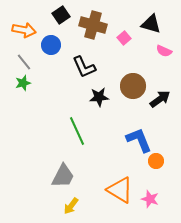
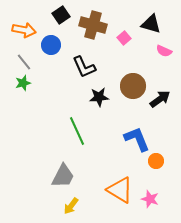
blue L-shape: moved 2 px left, 1 px up
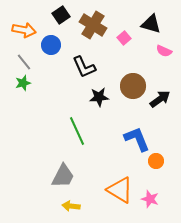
brown cross: rotated 16 degrees clockwise
yellow arrow: rotated 60 degrees clockwise
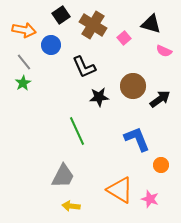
green star: rotated 14 degrees counterclockwise
orange circle: moved 5 px right, 4 px down
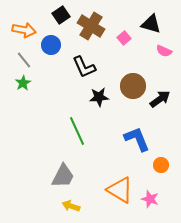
brown cross: moved 2 px left, 1 px down
gray line: moved 2 px up
yellow arrow: rotated 12 degrees clockwise
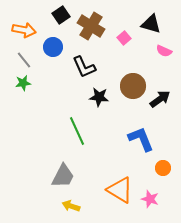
blue circle: moved 2 px right, 2 px down
green star: rotated 21 degrees clockwise
black star: rotated 12 degrees clockwise
blue L-shape: moved 4 px right
orange circle: moved 2 px right, 3 px down
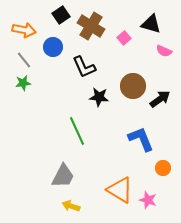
pink star: moved 2 px left, 1 px down
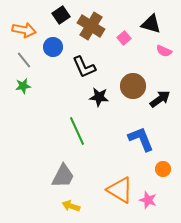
green star: moved 3 px down
orange circle: moved 1 px down
